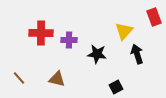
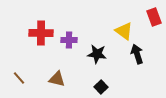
yellow triangle: rotated 36 degrees counterclockwise
black square: moved 15 px left; rotated 16 degrees counterclockwise
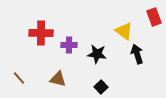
purple cross: moved 5 px down
brown triangle: moved 1 px right
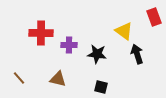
black square: rotated 32 degrees counterclockwise
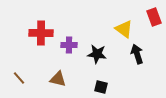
yellow triangle: moved 2 px up
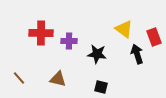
red rectangle: moved 20 px down
purple cross: moved 4 px up
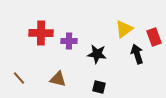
yellow triangle: rotated 48 degrees clockwise
black square: moved 2 px left
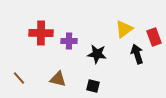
black square: moved 6 px left, 1 px up
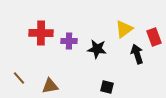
black star: moved 5 px up
brown triangle: moved 8 px left, 7 px down; rotated 24 degrees counterclockwise
black square: moved 14 px right, 1 px down
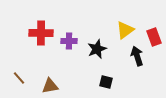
yellow triangle: moved 1 px right, 1 px down
black star: rotated 30 degrees counterclockwise
black arrow: moved 2 px down
black square: moved 1 px left, 5 px up
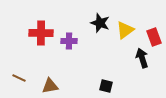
black star: moved 3 px right, 26 px up; rotated 30 degrees counterclockwise
black arrow: moved 5 px right, 2 px down
brown line: rotated 24 degrees counterclockwise
black square: moved 4 px down
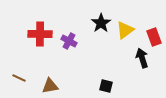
black star: moved 1 px right; rotated 18 degrees clockwise
red cross: moved 1 px left, 1 px down
purple cross: rotated 28 degrees clockwise
